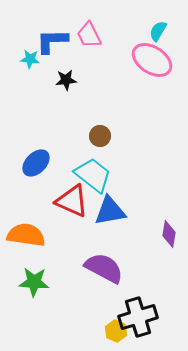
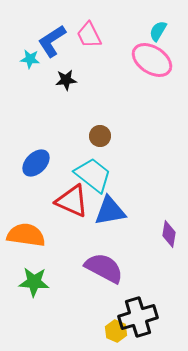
blue L-shape: rotated 32 degrees counterclockwise
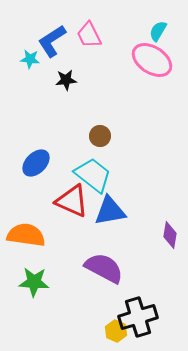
purple diamond: moved 1 px right, 1 px down
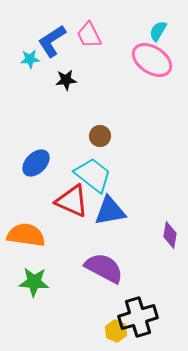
cyan star: rotated 12 degrees counterclockwise
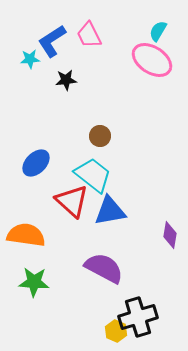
red triangle: rotated 18 degrees clockwise
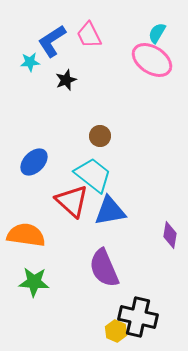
cyan semicircle: moved 1 px left, 2 px down
cyan star: moved 3 px down
black star: rotated 15 degrees counterclockwise
blue ellipse: moved 2 px left, 1 px up
purple semicircle: rotated 141 degrees counterclockwise
black cross: rotated 30 degrees clockwise
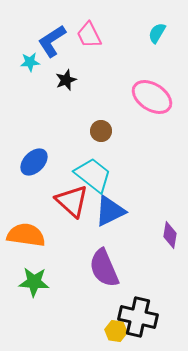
pink ellipse: moved 37 px down
brown circle: moved 1 px right, 5 px up
blue triangle: rotated 16 degrees counterclockwise
yellow hexagon: rotated 15 degrees counterclockwise
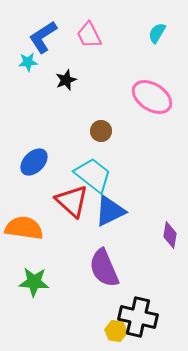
blue L-shape: moved 9 px left, 4 px up
cyan star: moved 2 px left
orange semicircle: moved 2 px left, 7 px up
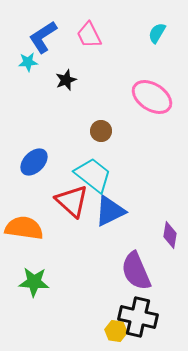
purple semicircle: moved 32 px right, 3 px down
